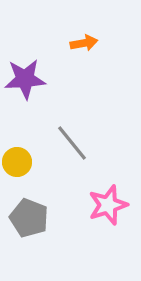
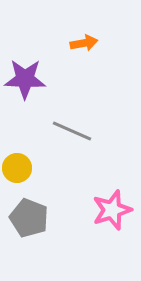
purple star: rotated 6 degrees clockwise
gray line: moved 12 px up; rotated 27 degrees counterclockwise
yellow circle: moved 6 px down
pink star: moved 4 px right, 5 px down
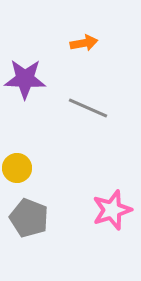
gray line: moved 16 px right, 23 px up
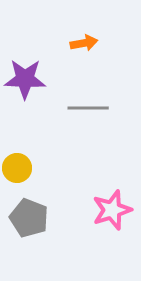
gray line: rotated 24 degrees counterclockwise
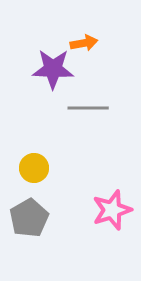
purple star: moved 28 px right, 10 px up
yellow circle: moved 17 px right
gray pentagon: rotated 21 degrees clockwise
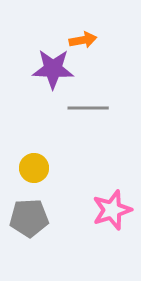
orange arrow: moved 1 px left, 3 px up
gray pentagon: rotated 27 degrees clockwise
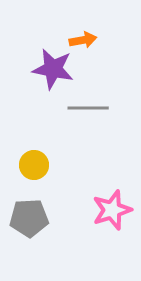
purple star: rotated 9 degrees clockwise
yellow circle: moved 3 px up
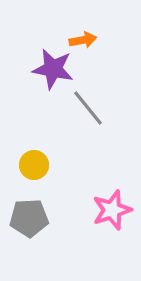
gray line: rotated 51 degrees clockwise
